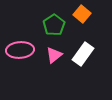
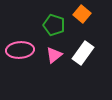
green pentagon: rotated 20 degrees counterclockwise
white rectangle: moved 1 px up
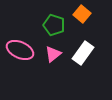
pink ellipse: rotated 28 degrees clockwise
pink triangle: moved 1 px left, 1 px up
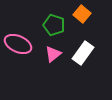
pink ellipse: moved 2 px left, 6 px up
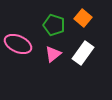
orange square: moved 1 px right, 4 px down
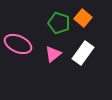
green pentagon: moved 5 px right, 2 px up
